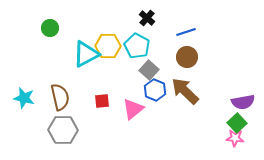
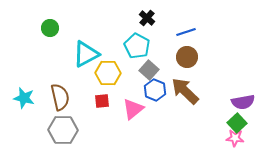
yellow hexagon: moved 27 px down
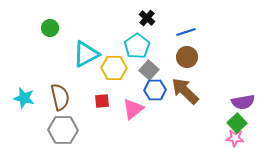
cyan pentagon: rotated 10 degrees clockwise
yellow hexagon: moved 6 px right, 5 px up
blue hexagon: rotated 25 degrees counterclockwise
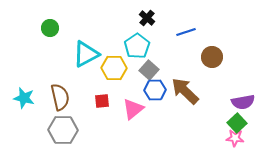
brown circle: moved 25 px right
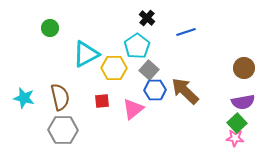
brown circle: moved 32 px right, 11 px down
